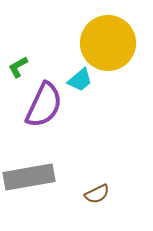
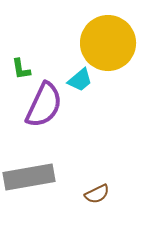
green L-shape: moved 3 px right, 2 px down; rotated 70 degrees counterclockwise
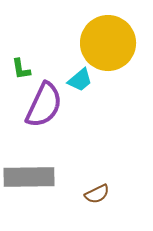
gray rectangle: rotated 9 degrees clockwise
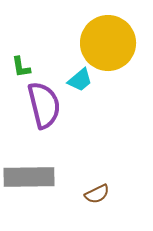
green L-shape: moved 2 px up
purple semicircle: rotated 39 degrees counterclockwise
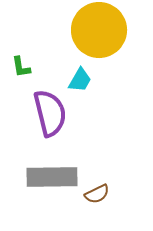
yellow circle: moved 9 px left, 13 px up
cyan trapezoid: rotated 20 degrees counterclockwise
purple semicircle: moved 6 px right, 8 px down
gray rectangle: moved 23 px right
